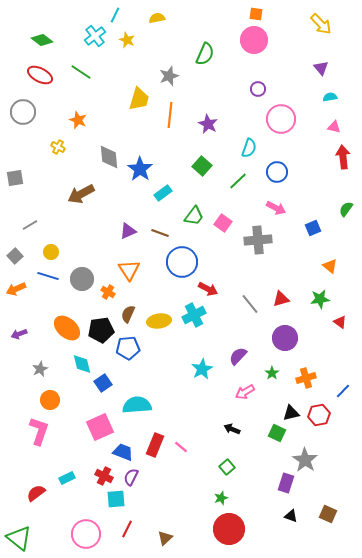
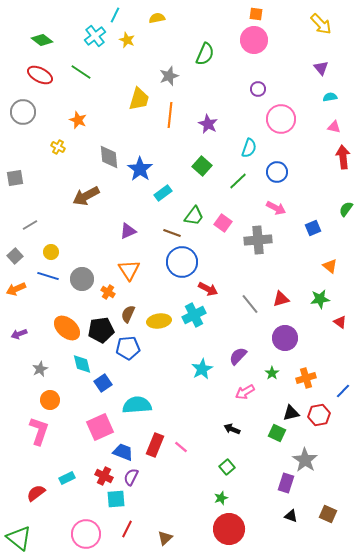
brown arrow at (81, 194): moved 5 px right, 2 px down
brown line at (160, 233): moved 12 px right
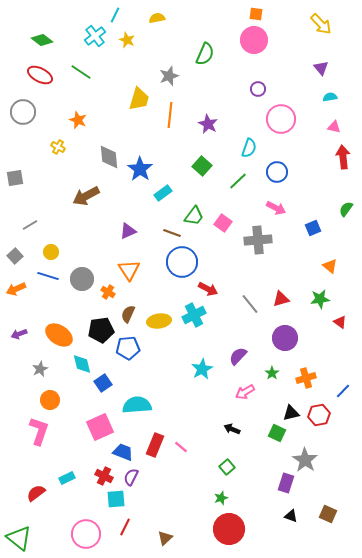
orange ellipse at (67, 328): moved 8 px left, 7 px down; rotated 8 degrees counterclockwise
red line at (127, 529): moved 2 px left, 2 px up
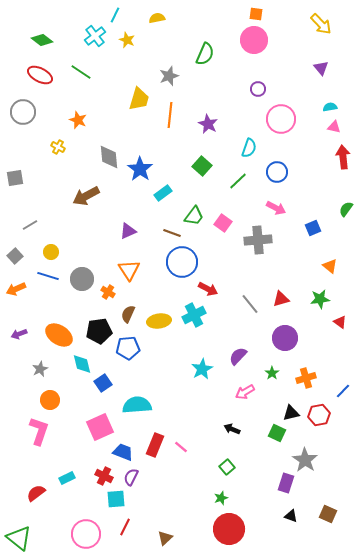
cyan semicircle at (330, 97): moved 10 px down
black pentagon at (101, 330): moved 2 px left, 1 px down
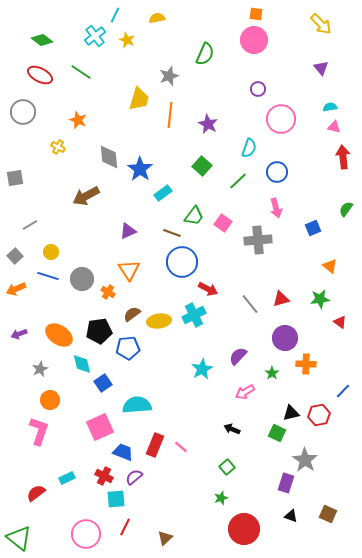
pink arrow at (276, 208): rotated 48 degrees clockwise
brown semicircle at (128, 314): moved 4 px right; rotated 30 degrees clockwise
orange cross at (306, 378): moved 14 px up; rotated 18 degrees clockwise
purple semicircle at (131, 477): moved 3 px right; rotated 24 degrees clockwise
red circle at (229, 529): moved 15 px right
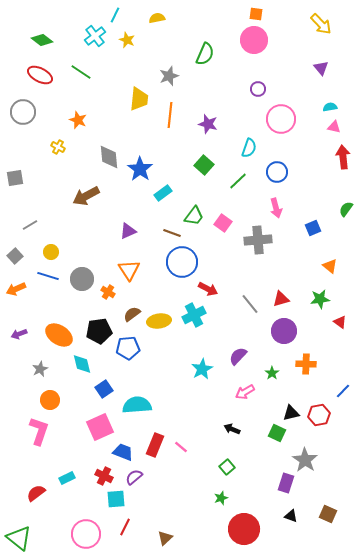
yellow trapezoid at (139, 99): rotated 10 degrees counterclockwise
purple star at (208, 124): rotated 12 degrees counterclockwise
green square at (202, 166): moved 2 px right, 1 px up
purple circle at (285, 338): moved 1 px left, 7 px up
blue square at (103, 383): moved 1 px right, 6 px down
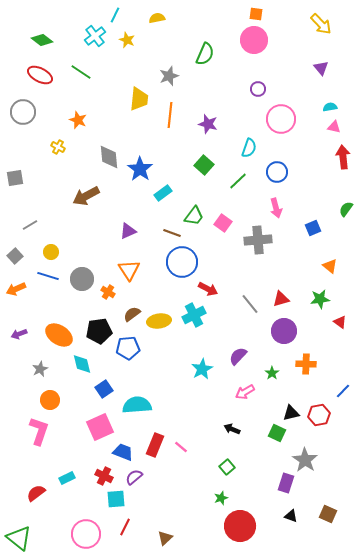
red circle at (244, 529): moved 4 px left, 3 px up
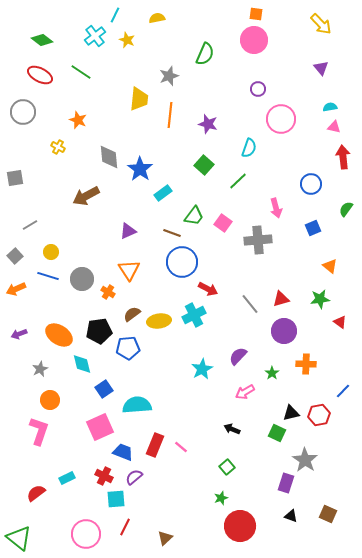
blue circle at (277, 172): moved 34 px right, 12 px down
